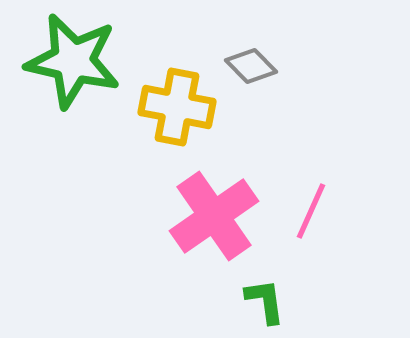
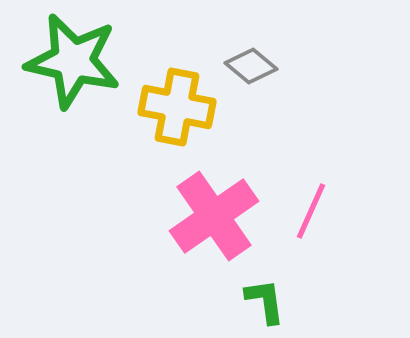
gray diamond: rotated 6 degrees counterclockwise
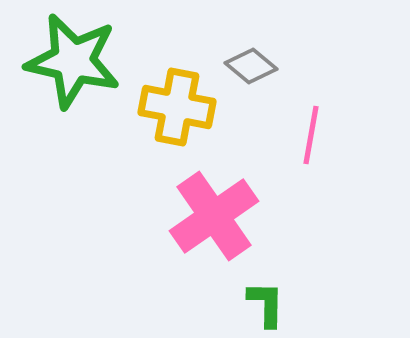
pink line: moved 76 px up; rotated 14 degrees counterclockwise
green L-shape: moved 1 px right, 3 px down; rotated 9 degrees clockwise
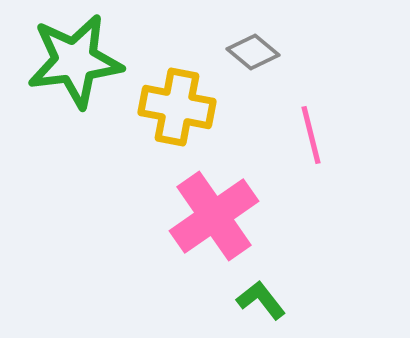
green star: moved 2 px right; rotated 20 degrees counterclockwise
gray diamond: moved 2 px right, 14 px up
pink line: rotated 24 degrees counterclockwise
green L-shape: moved 5 px left, 4 px up; rotated 39 degrees counterclockwise
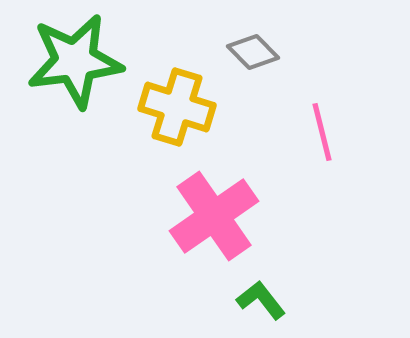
gray diamond: rotated 6 degrees clockwise
yellow cross: rotated 6 degrees clockwise
pink line: moved 11 px right, 3 px up
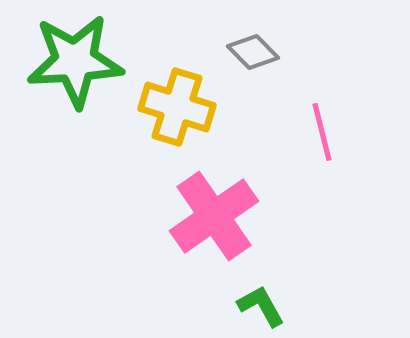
green star: rotated 4 degrees clockwise
green L-shape: moved 6 px down; rotated 9 degrees clockwise
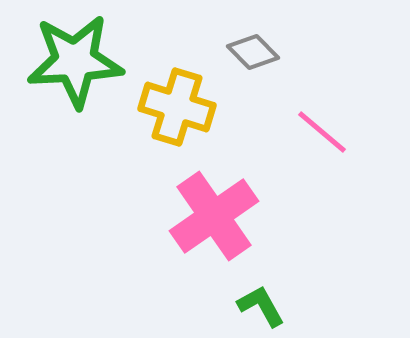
pink line: rotated 36 degrees counterclockwise
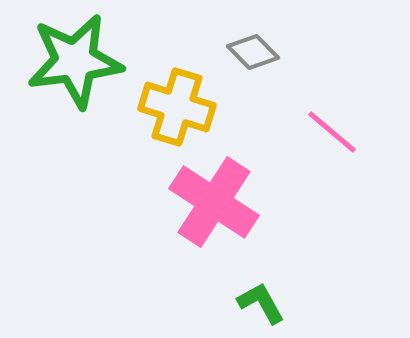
green star: rotated 4 degrees counterclockwise
pink line: moved 10 px right
pink cross: moved 14 px up; rotated 22 degrees counterclockwise
green L-shape: moved 3 px up
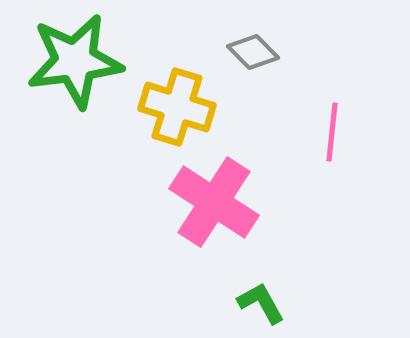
pink line: rotated 56 degrees clockwise
